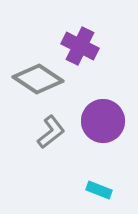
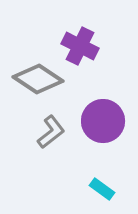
cyan rectangle: moved 3 px right, 1 px up; rotated 15 degrees clockwise
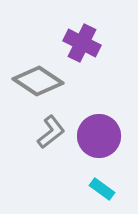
purple cross: moved 2 px right, 3 px up
gray diamond: moved 2 px down
purple circle: moved 4 px left, 15 px down
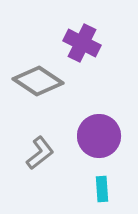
gray L-shape: moved 11 px left, 21 px down
cyan rectangle: rotated 50 degrees clockwise
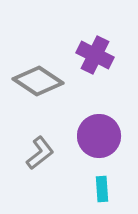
purple cross: moved 13 px right, 12 px down
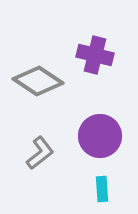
purple cross: rotated 12 degrees counterclockwise
purple circle: moved 1 px right
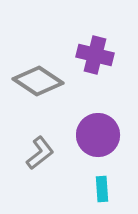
purple circle: moved 2 px left, 1 px up
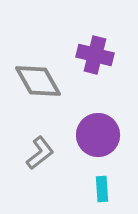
gray diamond: rotated 27 degrees clockwise
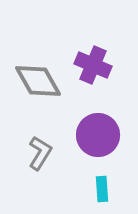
purple cross: moved 2 px left, 10 px down; rotated 9 degrees clockwise
gray L-shape: rotated 20 degrees counterclockwise
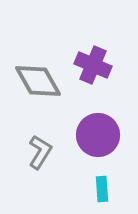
gray L-shape: moved 1 px up
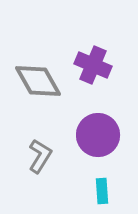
gray L-shape: moved 4 px down
cyan rectangle: moved 2 px down
